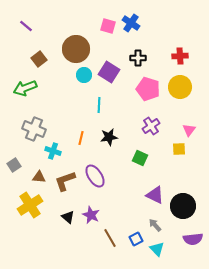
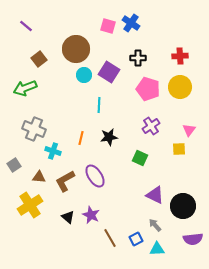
brown L-shape: rotated 10 degrees counterclockwise
cyan triangle: rotated 49 degrees counterclockwise
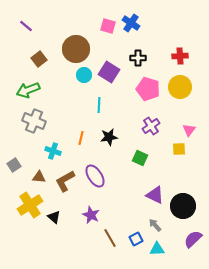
green arrow: moved 3 px right, 2 px down
gray cross: moved 8 px up
black triangle: moved 14 px left
purple semicircle: rotated 144 degrees clockwise
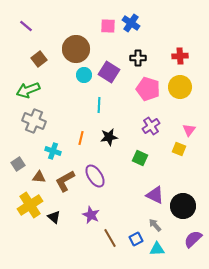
pink square: rotated 14 degrees counterclockwise
yellow square: rotated 24 degrees clockwise
gray square: moved 4 px right, 1 px up
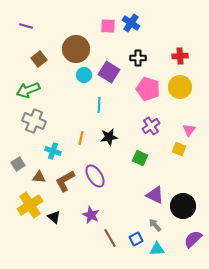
purple line: rotated 24 degrees counterclockwise
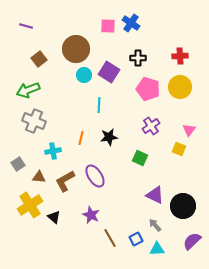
cyan cross: rotated 28 degrees counterclockwise
purple semicircle: moved 1 px left, 2 px down
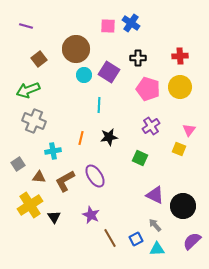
black triangle: rotated 16 degrees clockwise
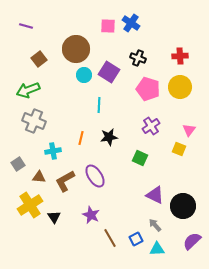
black cross: rotated 21 degrees clockwise
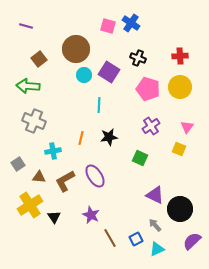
pink square: rotated 14 degrees clockwise
green arrow: moved 4 px up; rotated 25 degrees clockwise
pink triangle: moved 2 px left, 3 px up
black circle: moved 3 px left, 3 px down
cyan triangle: rotated 21 degrees counterclockwise
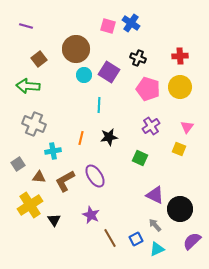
gray cross: moved 3 px down
black triangle: moved 3 px down
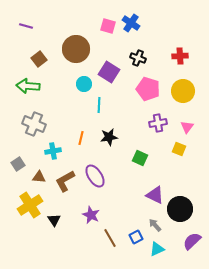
cyan circle: moved 9 px down
yellow circle: moved 3 px right, 4 px down
purple cross: moved 7 px right, 3 px up; rotated 24 degrees clockwise
blue square: moved 2 px up
